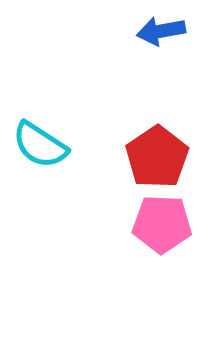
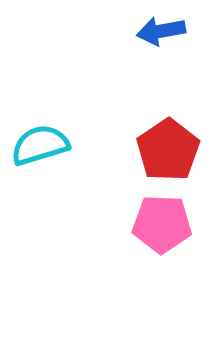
cyan semicircle: rotated 130 degrees clockwise
red pentagon: moved 11 px right, 7 px up
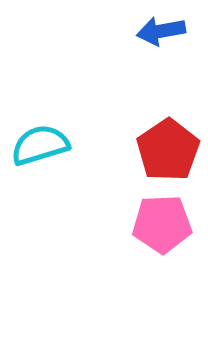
pink pentagon: rotated 4 degrees counterclockwise
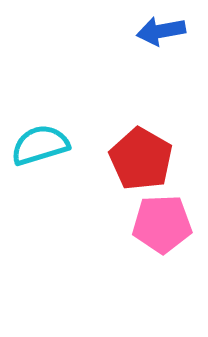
red pentagon: moved 27 px left, 9 px down; rotated 8 degrees counterclockwise
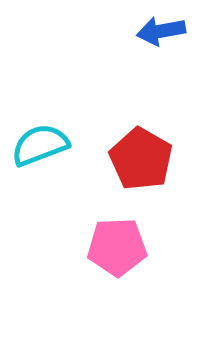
cyan semicircle: rotated 4 degrees counterclockwise
pink pentagon: moved 45 px left, 23 px down
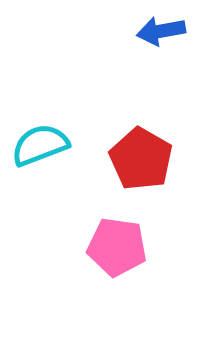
pink pentagon: rotated 10 degrees clockwise
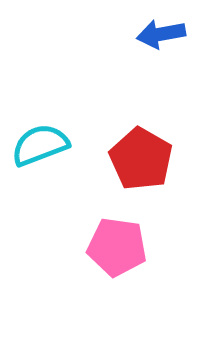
blue arrow: moved 3 px down
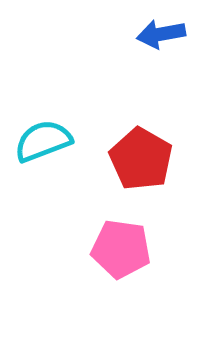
cyan semicircle: moved 3 px right, 4 px up
pink pentagon: moved 4 px right, 2 px down
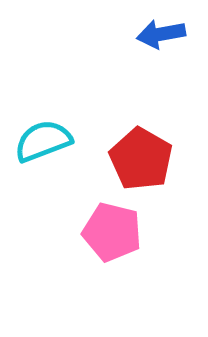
pink pentagon: moved 9 px left, 17 px up; rotated 6 degrees clockwise
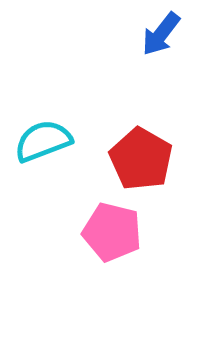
blue arrow: rotated 42 degrees counterclockwise
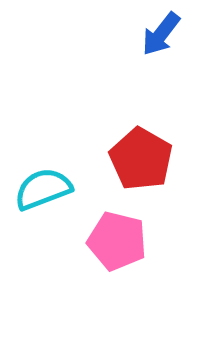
cyan semicircle: moved 48 px down
pink pentagon: moved 5 px right, 9 px down
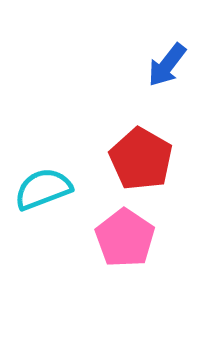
blue arrow: moved 6 px right, 31 px down
pink pentagon: moved 8 px right, 3 px up; rotated 20 degrees clockwise
